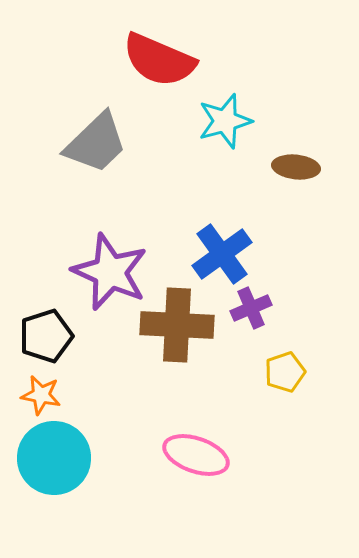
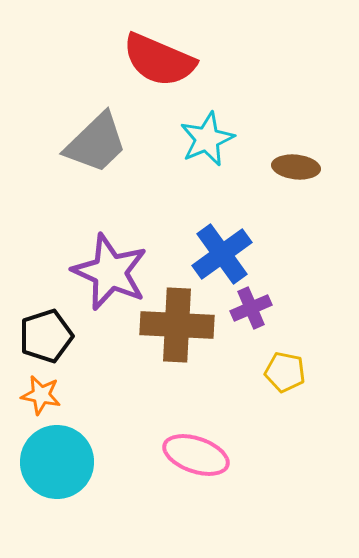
cyan star: moved 18 px left, 18 px down; rotated 8 degrees counterclockwise
yellow pentagon: rotated 30 degrees clockwise
cyan circle: moved 3 px right, 4 px down
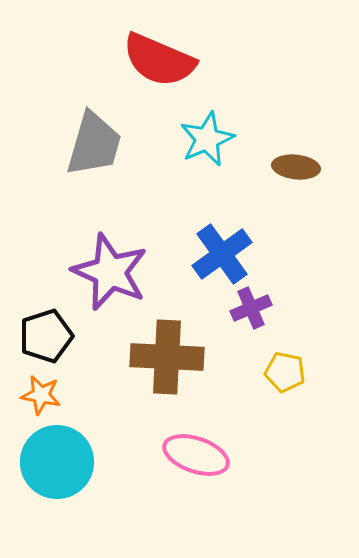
gray trapezoid: moved 2 px left, 1 px down; rotated 30 degrees counterclockwise
brown cross: moved 10 px left, 32 px down
